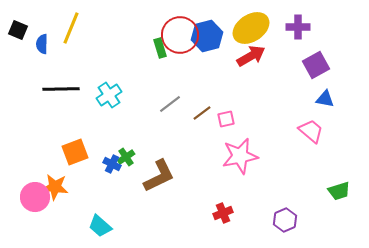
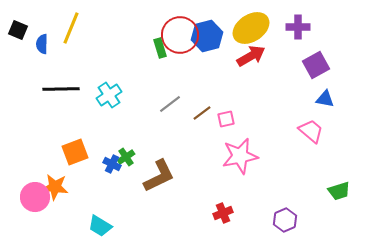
cyan trapezoid: rotated 10 degrees counterclockwise
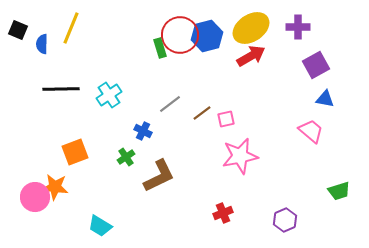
blue cross: moved 31 px right, 33 px up
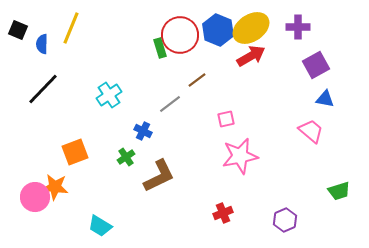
blue hexagon: moved 11 px right, 6 px up; rotated 24 degrees counterclockwise
black line: moved 18 px left; rotated 45 degrees counterclockwise
brown line: moved 5 px left, 33 px up
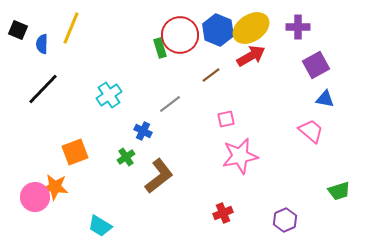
brown line: moved 14 px right, 5 px up
brown L-shape: rotated 12 degrees counterclockwise
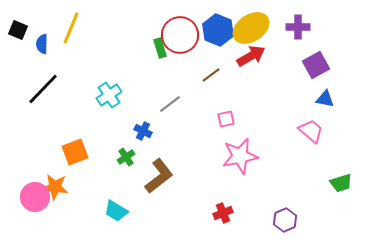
green trapezoid: moved 2 px right, 8 px up
cyan trapezoid: moved 16 px right, 15 px up
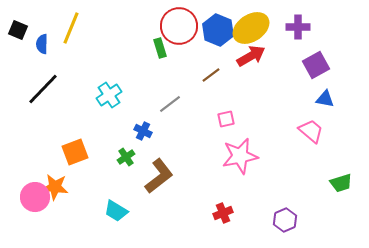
red circle: moved 1 px left, 9 px up
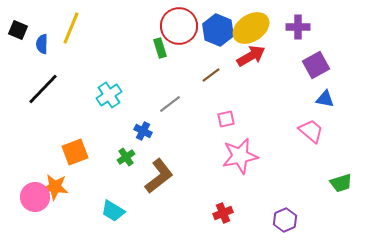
cyan trapezoid: moved 3 px left
